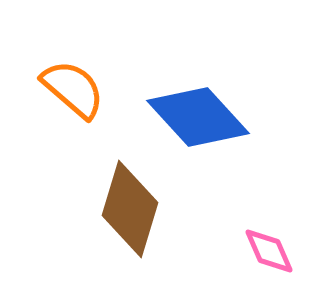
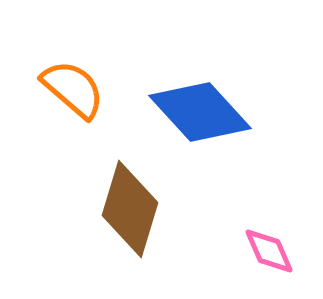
blue diamond: moved 2 px right, 5 px up
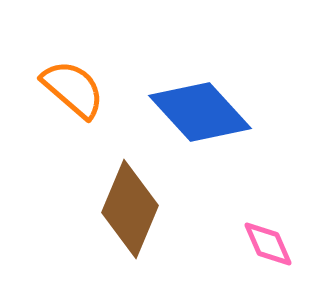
brown diamond: rotated 6 degrees clockwise
pink diamond: moved 1 px left, 7 px up
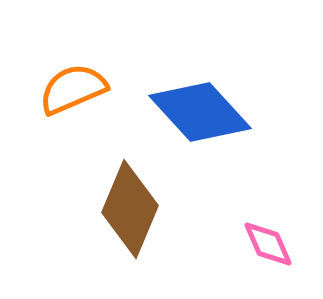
orange semicircle: rotated 64 degrees counterclockwise
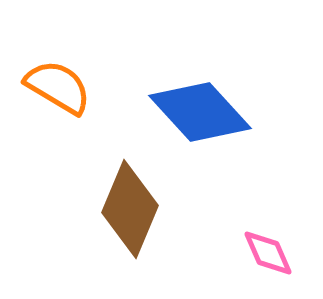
orange semicircle: moved 15 px left, 2 px up; rotated 54 degrees clockwise
pink diamond: moved 9 px down
